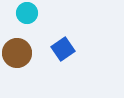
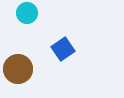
brown circle: moved 1 px right, 16 px down
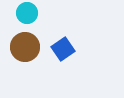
brown circle: moved 7 px right, 22 px up
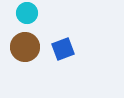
blue square: rotated 15 degrees clockwise
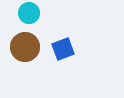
cyan circle: moved 2 px right
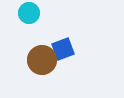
brown circle: moved 17 px right, 13 px down
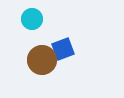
cyan circle: moved 3 px right, 6 px down
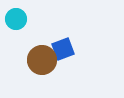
cyan circle: moved 16 px left
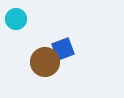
brown circle: moved 3 px right, 2 px down
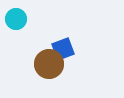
brown circle: moved 4 px right, 2 px down
